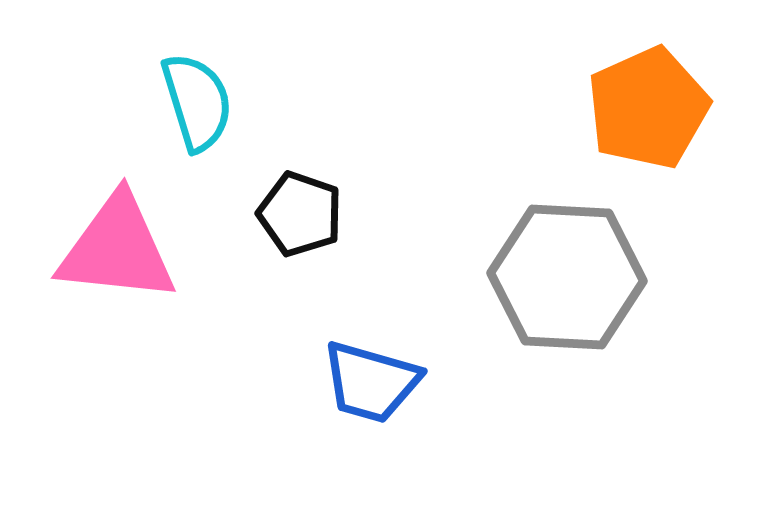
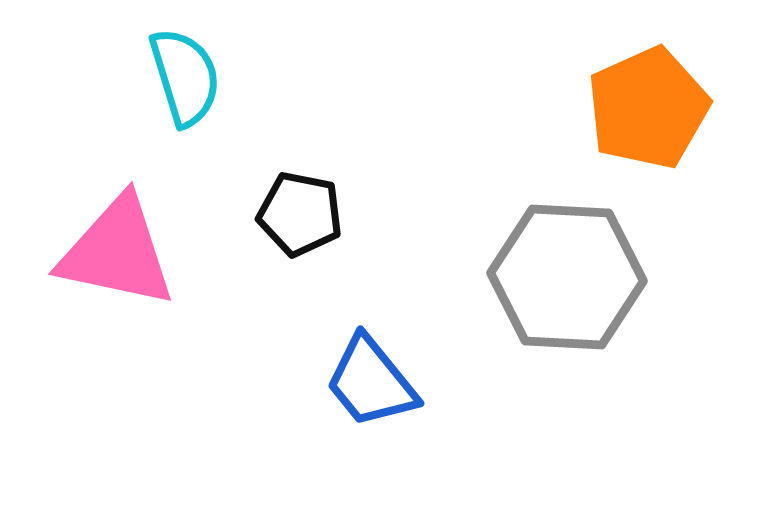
cyan semicircle: moved 12 px left, 25 px up
black pentagon: rotated 8 degrees counterclockwise
pink triangle: moved 3 px down; rotated 6 degrees clockwise
blue trapezoid: rotated 35 degrees clockwise
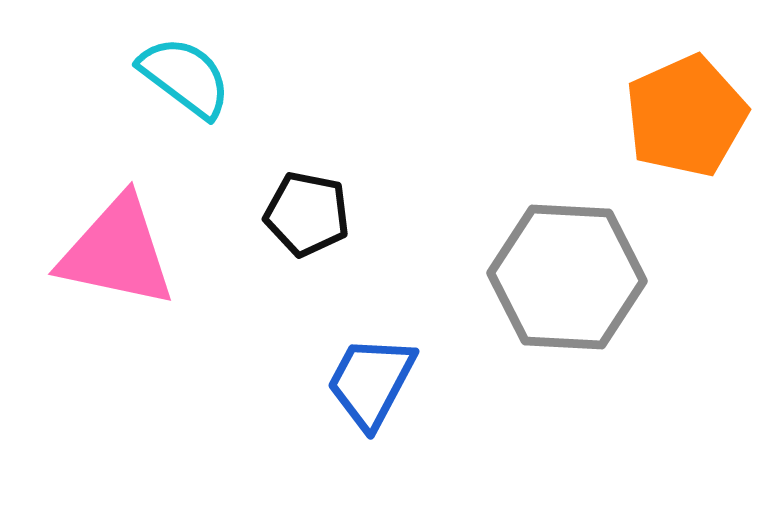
cyan semicircle: rotated 36 degrees counterclockwise
orange pentagon: moved 38 px right, 8 px down
black pentagon: moved 7 px right
blue trapezoid: rotated 67 degrees clockwise
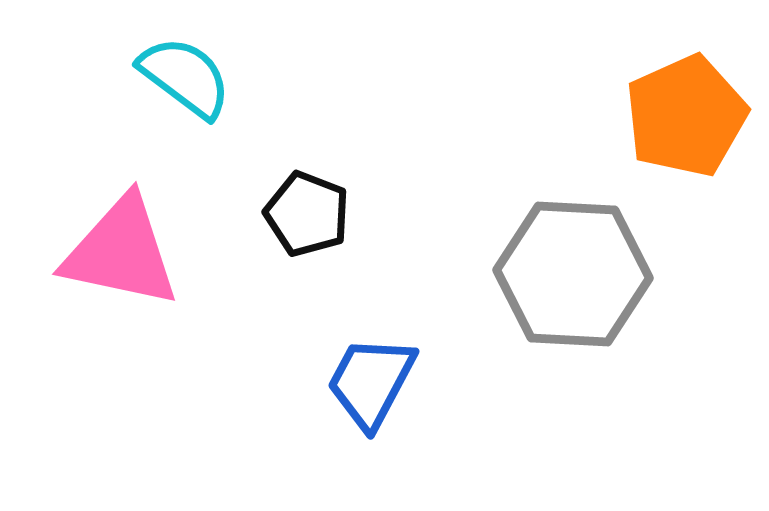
black pentagon: rotated 10 degrees clockwise
pink triangle: moved 4 px right
gray hexagon: moved 6 px right, 3 px up
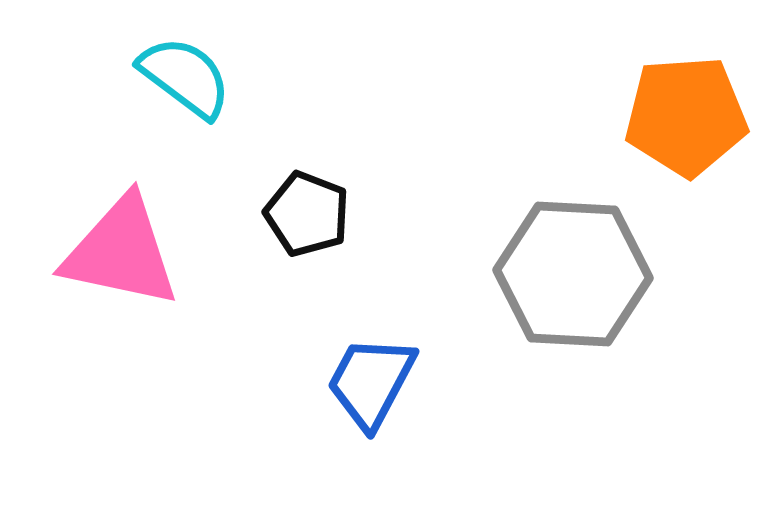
orange pentagon: rotated 20 degrees clockwise
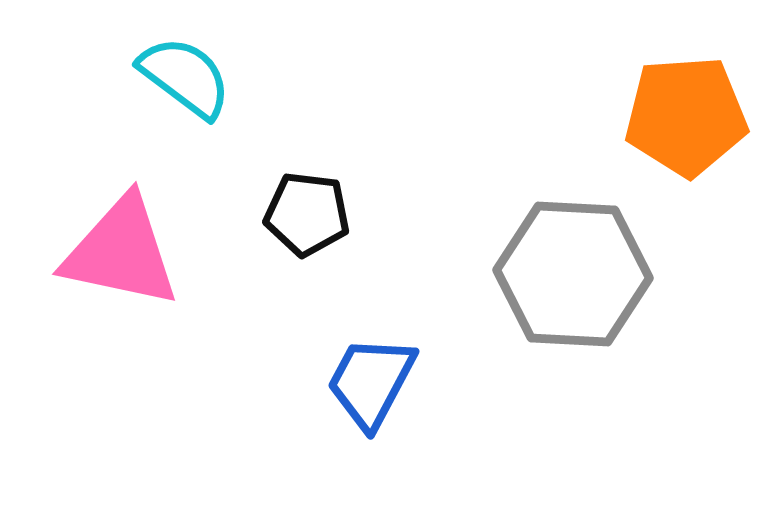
black pentagon: rotated 14 degrees counterclockwise
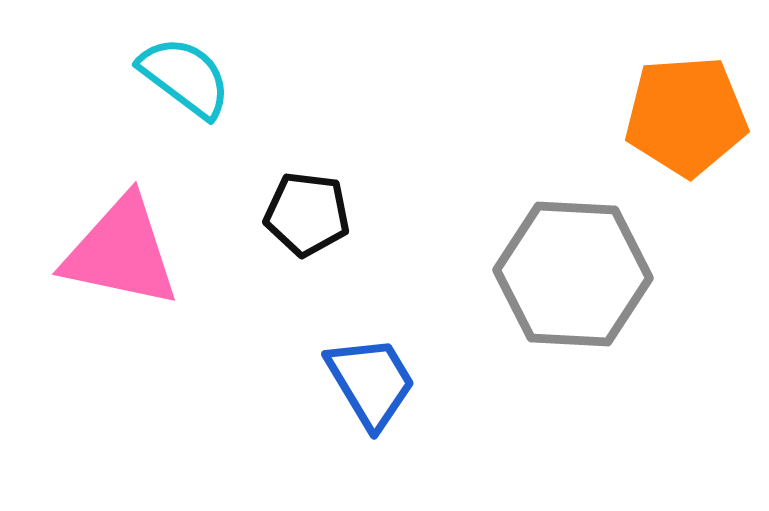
blue trapezoid: rotated 121 degrees clockwise
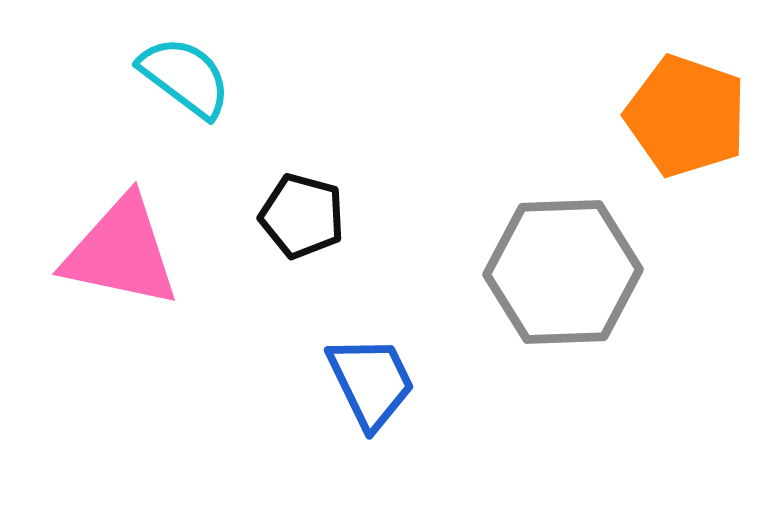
orange pentagon: rotated 23 degrees clockwise
black pentagon: moved 5 px left, 2 px down; rotated 8 degrees clockwise
gray hexagon: moved 10 px left, 2 px up; rotated 5 degrees counterclockwise
blue trapezoid: rotated 5 degrees clockwise
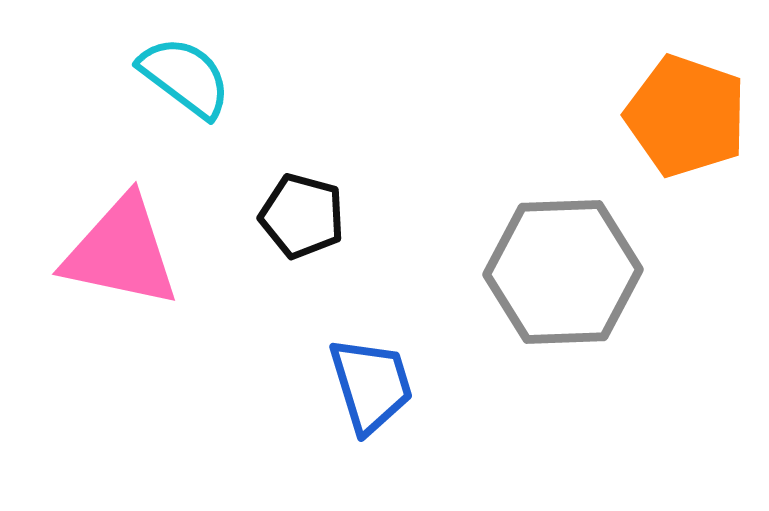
blue trapezoid: moved 3 px down; rotated 9 degrees clockwise
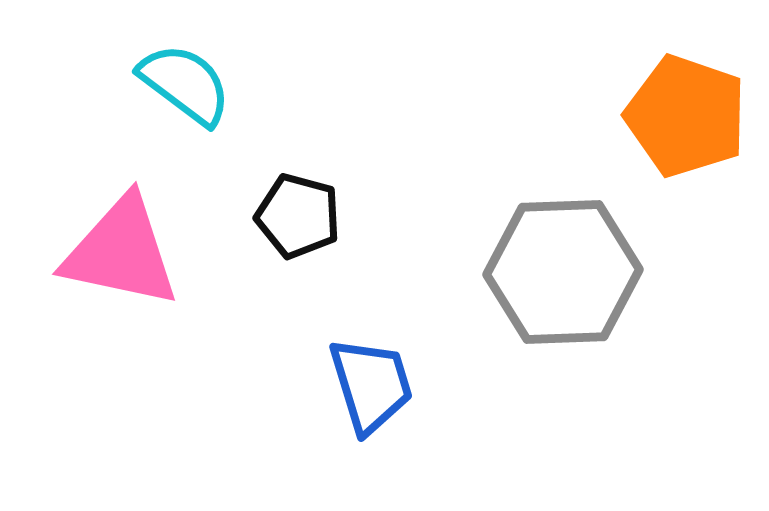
cyan semicircle: moved 7 px down
black pentagon: moved 4 px left
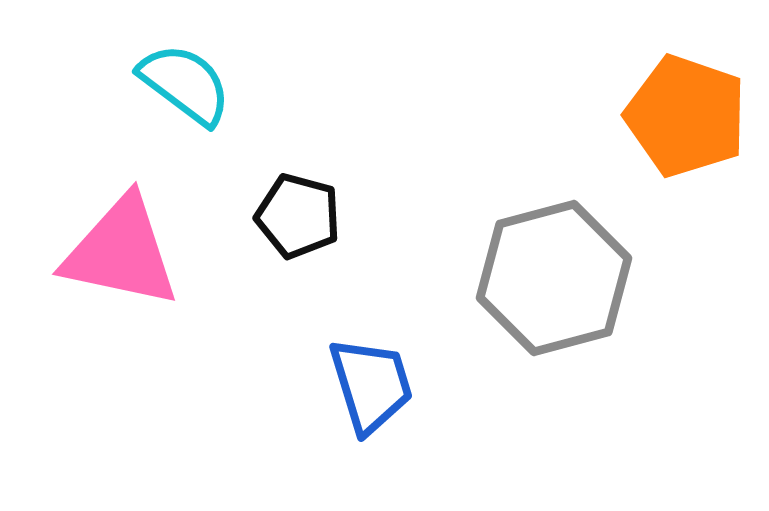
gray hexagon: moved 9 px left, 6 px down; rotated 13 degrees counterclockwise
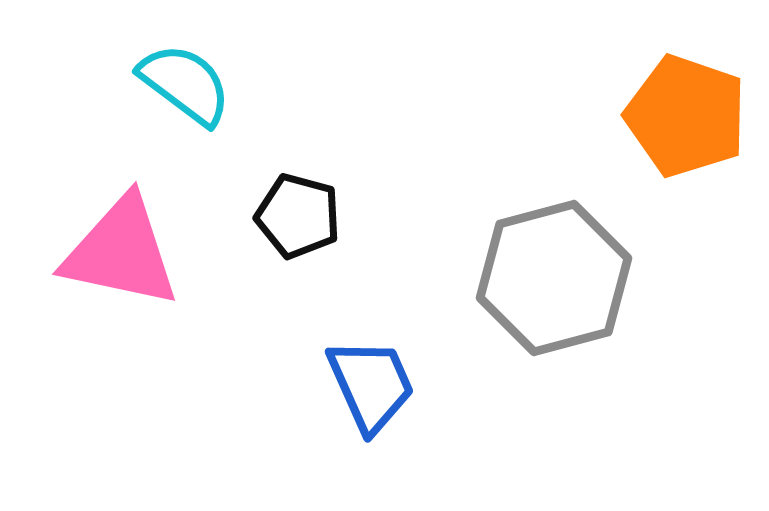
blue trapezoid: rotated 7 degrees counterclockwise
